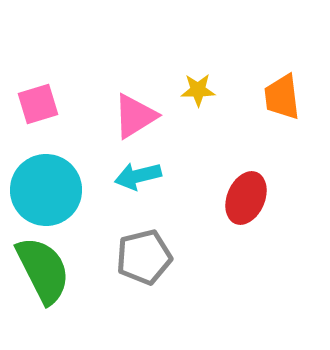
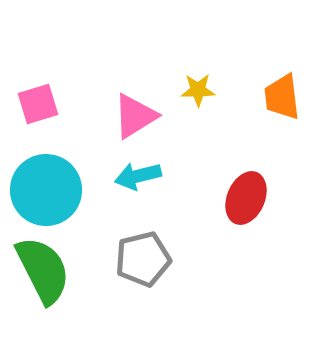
gray pentagon: moved 1 px left, 2 px down
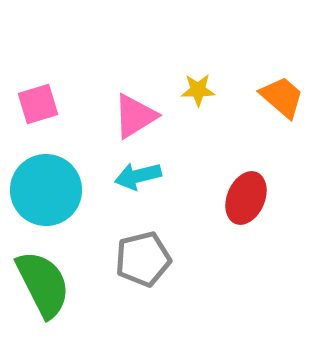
orange trapezoid: rotated 138 degrees clockwise
green semicircle: moved 14 px down
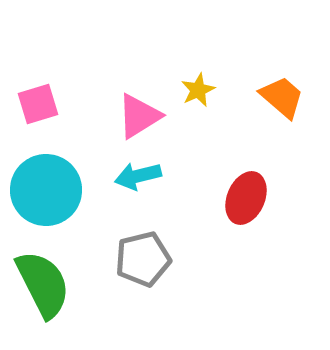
yellow star: rotated 24 degrees counterclockwise
pink triangle: moved 4 px right
